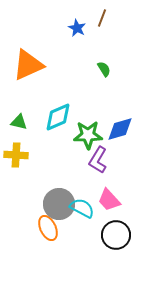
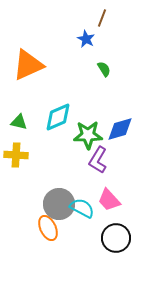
blue star: moved 9 px right, 11 px down
black circle: moved 3 px down
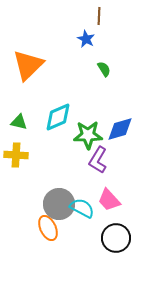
brown line: moved 3 px left, 2 px up; rotated 18 degrees counterclockwise
orange triangle: rotated 20 degrees counterclockwise
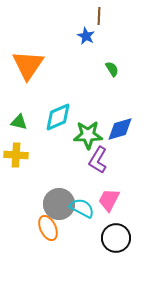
blue star: moved 3 px up
orange triangle: rotated 12 degrees counterclockwise
green semicircle: moved 8 px right
pink trapezoid: rotated 70 degrees clockwise
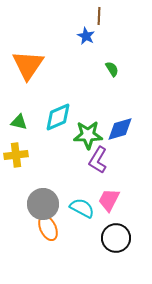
yellow cross: rotated 10 degrees counterclockwise
gray circle: moved 16 px left
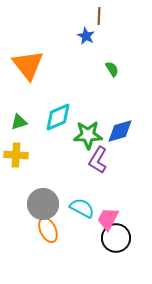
orange triangle: rotated 12 degrees counterclockwise
green triangle: rotated 30 degrees counterclockwise
blue diamond: moved 2 px down
yellow cross: rotated 10 degrees clockwise
pink trapezoid: moved 1 px left, 19 px down
orange ellipse: moved 2 px down
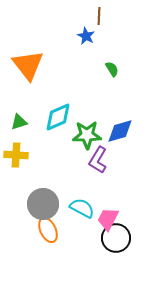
green star: moved 1 px left
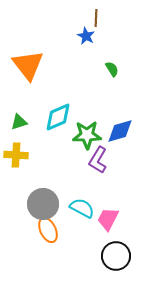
brown line: moved 3 px left, 2 px down
black circle: moved 18 px down
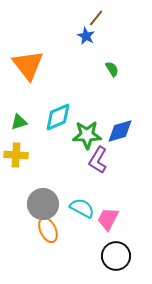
brown line: rotated 36 degrees clockwise
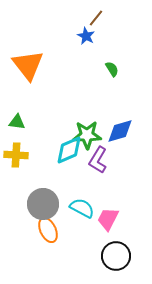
cyan diamond: moved 11 px right, 33 px down
green triangle: moved 2 px left; rotated 24 degrees clockwise
